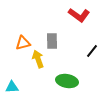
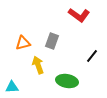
gray rectangle: rotated 21 degrees clockwise
black line: moved 5 px down
yellow arrow: moved 6 px down
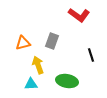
black line: moved 1 px left, 1 px up; rotated 56 degrees counterclockwise
cyan triangle: moved 19 px right, 3 px up
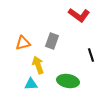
green ellipse: moved 1 px right
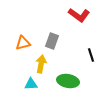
yellow arrow: moved 3 px right, 1 px up; rotated 30 degrees clockwise
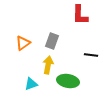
red L-shape: moved 1 px right; rotated 55 degrees clockwise
orange triangle: rotated 21 degrees counterclockwise
black line: rotated 64 degrees counterclockwise
yellow arrow: moved 7 px right, 1 px down
cyan triangle: rotated 16 degrees counterclockwise
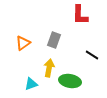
gray rectangle: moved 2 px right, 1 px up
black line: moved 1 px right; rotated 24 degrees clockwise
yellow arrow: moved 1 px right, 3 px down
green ellipse: moved 2 px right
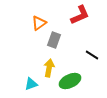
red L-shape: rotated 115 degrees counterclockwise
orange triangle: moved 16 px right, 20 px up
green ellipse: rotated 35 degrees counterclockwise
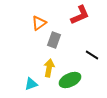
green ellipse: moved 1 px up
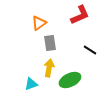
gray rectangle: moved 4 px left, 3 px down; rotated 28 degrees counterclockwise
black line: moved 2 px left, 5 px up
